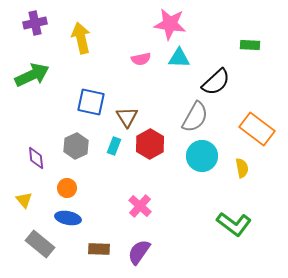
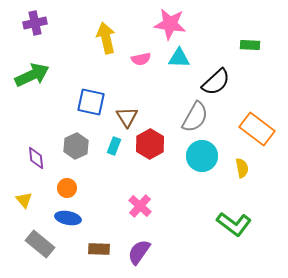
yellow arrow: moved 25 px right
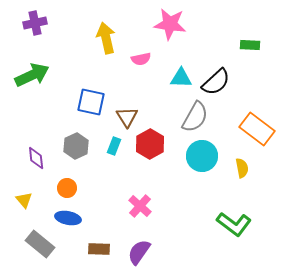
cyan triangle: moved 2 px right, 20 px down
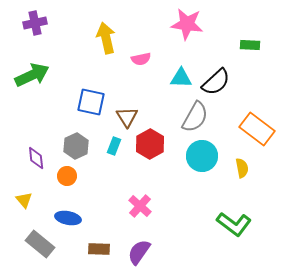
pink star: moved 17 px right
orange circle: moved 12 px up
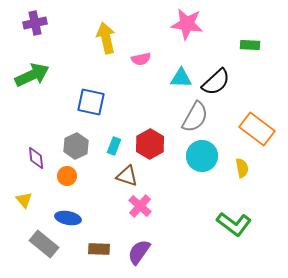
brown triangle: moved 59 px down; rotated 40 degrees counterclockwise
gray rectangle: moved 4 px right
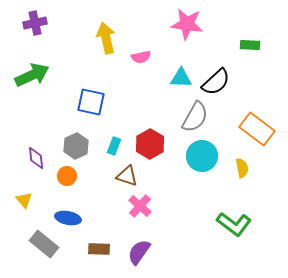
pink semicircle: moved 2 px up
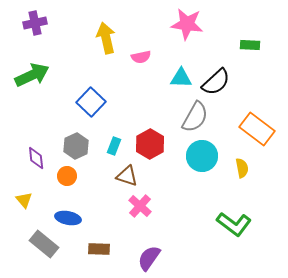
blue square: rotated 32 degrees clockwise
purple semicircle: moved 10 px right, 6 px down
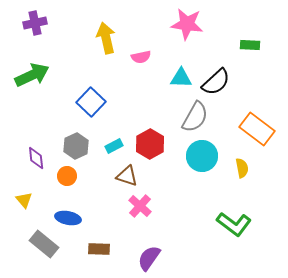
cyan rectangle: rotated 42 degrees clockwise
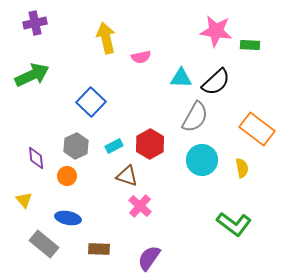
pink star: moved 29 px right, 7 px down
cyan circle: moved 4 px down
